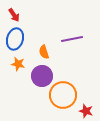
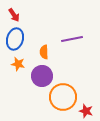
orange semicircle: rotated 16 degrees clockwise
orange circle: moved 2 px down
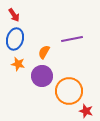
orange semicircle: rotated 32 degrees clockwise
orange circle: moved 6 px right, 6 px up
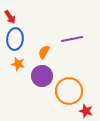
red arrow: moved 4 px left, 2 px down
blue ellipse: rotated 10 degrees counterclockwise
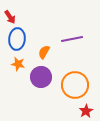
blue ellipse: moved 2 px right
purple circle: moved 1 px left, 1 px down
orange circle: moved 6 px right, 6 px up
red star: rotated 24 degrees clockwise
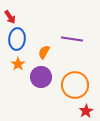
purple line: rotated 20 degrees clockwise
orange star: rotated 24 degrees clockwise
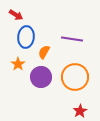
red arrow: moved 6 px right, 2 px up; rotated 24 degrees counterclockwise
blue ellipse: moved 9 px right, 2 px up
orange circle: moved 8 px up
red star: moved 6 px left
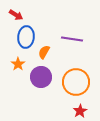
orange circle: moved 1 px right, 5 px down
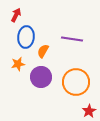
red arrow: rotated 96 degrees counterclockwise
orange semicircle: moved 1 px left, 1 px up
orange star: rotated 24 degrees clockwise
red star: moved 9 px right
